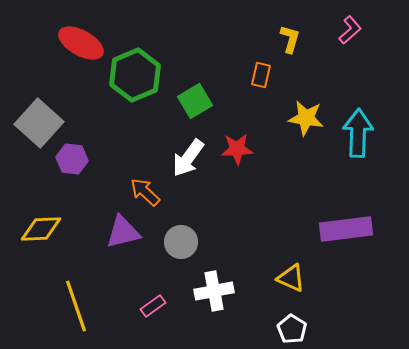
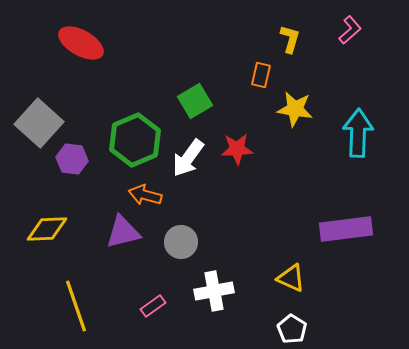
green hexagon: moved 65 px down
yellow star: moved 11 px left, 9 px up
orange arrow: moved 3 px down; rotated 28 degrees counterclockwise
yellow diamond: moved 6 px right
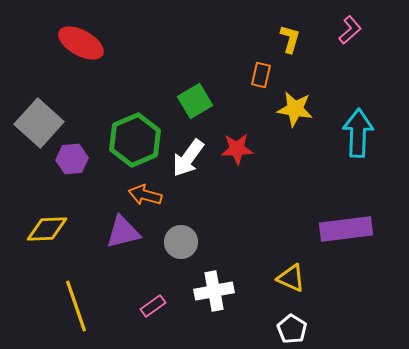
purple hexagon: rotated 12 degrees counterclockwise
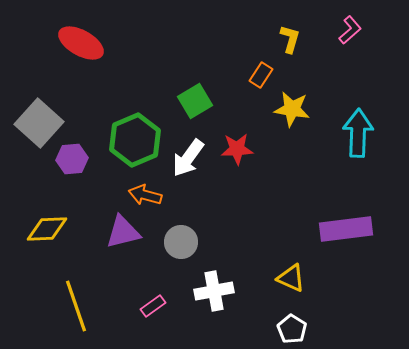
orange rectangle: rotated 20 degrees clockwise
yellow star: moved 3 px left
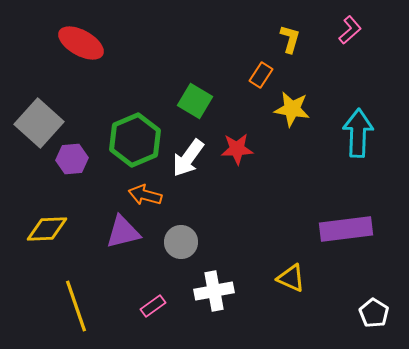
green square: rotated 28 degrees counterclockwise
white pentagon: moved 82 px right, 16 px up
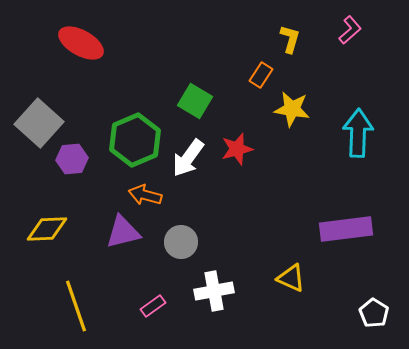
red star: rotated 12 degrees counterclockwise
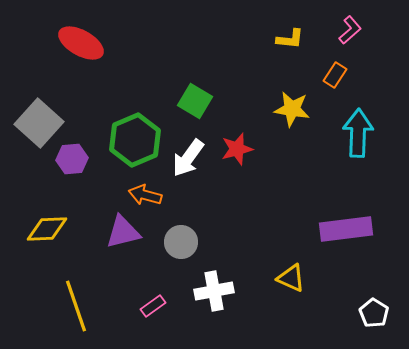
yellow L-shape: rotated 80 degrees clockwise
orange rectangle: moved 74 px right
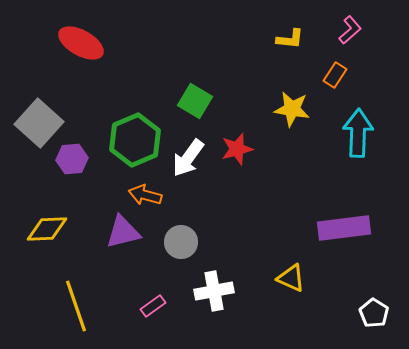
purple rectangle: moved 2 px left, 1 px up
